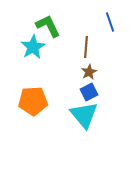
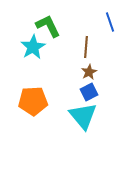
cyan triangle: moved 1 px left, 1 px down
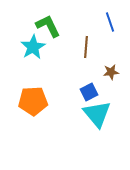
brown star: moved 22 px right; rotated 21 degrees clockwise
cyan triangle: moved 14 px right, 2 px up
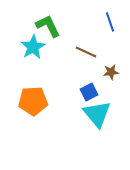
brown line: moved 5 px down; rotated 70 degrees counterclockwise
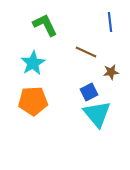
blue line: rotated 12 degrees clockwise
green L-shape: moved 3 px left, 1 px up
cyan star: moved 16 px down
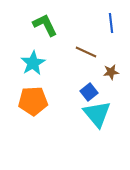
blue line: moved 1 px right, 1 px down
blue square: rotated 12 degrees counterclockwise
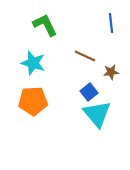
brown line: moved 1 px left, 4 px down
cyan star: rotated 25 degrees counterclockwise
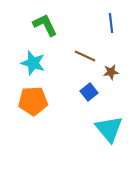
cyan triangle: moved 12 px right, 15 px down
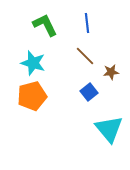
blue line: moved 24 px left
brown line: rotated 20 degrees clockwise
orange pentagon: moved 1 px left, 5 px up; rotated 12 degrees counterclockwise
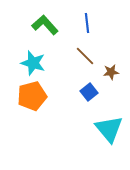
green L-shape: rotated 16 degrees counterclockwise
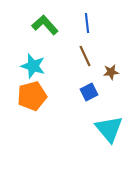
brown line: rotated 20 degrees clockwise
cyan star: moved 3 px down
blue square: rotated 12 degrees clockwise
